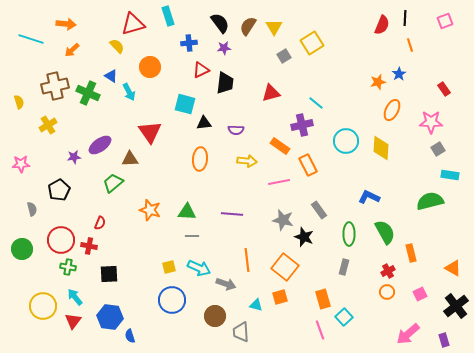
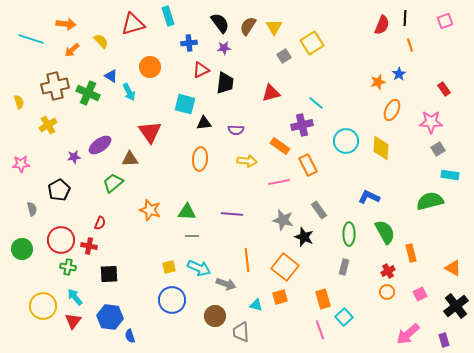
yellow semicircle at (117, 46): moved 16 px left, 5 px up
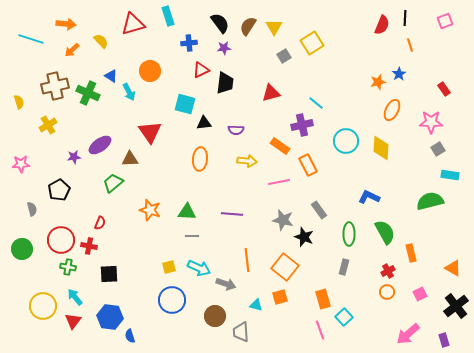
orange circle at (150, 67): moved 4 px down
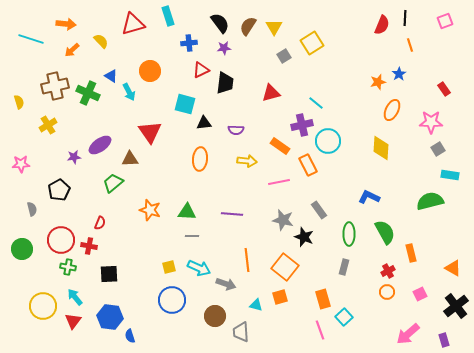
cyan circle at (346, 141): moved 18 px left
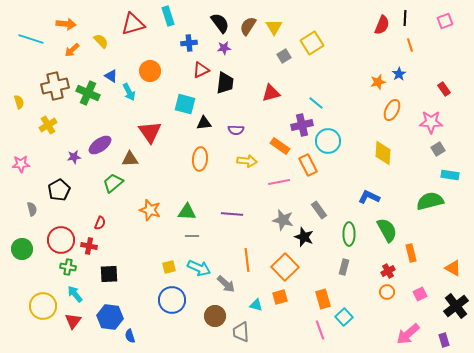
yellow diamond at (381, 148): moved 2 px right, 5 px down
green semicircle at (385, 232): moved 2 px right, 2 px up
orange square at (285, 267): rotated 8 degrees clockwise
gray arrow at (226, 284): rotated 24 degrees clockwise
cyan arrow at (75, 297): moved 3 px up
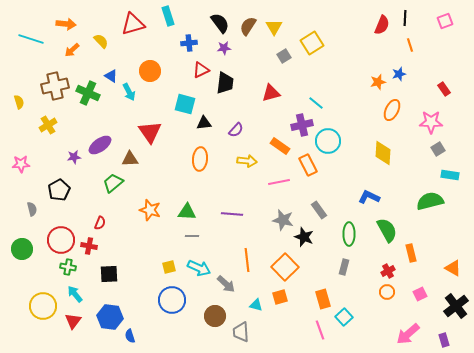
blue star at (399, 74): rotated 16 degrees clockwise
purple semicircle at (236, 130): rotated 49 degrees counterclockwise
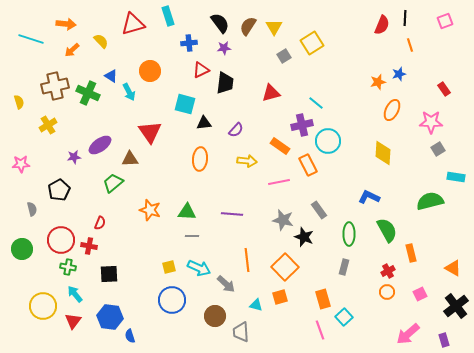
cyan rectangle at (450, 175): moved 6 px right, 2 px down
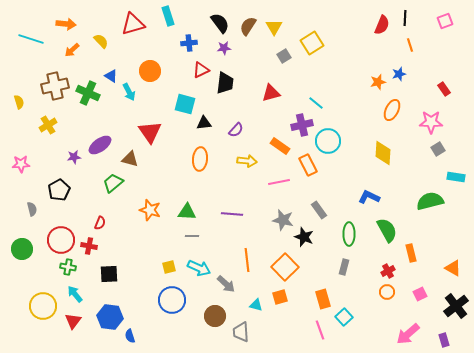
brown triangle at (130, 159): rotated 18 degrees clockwise
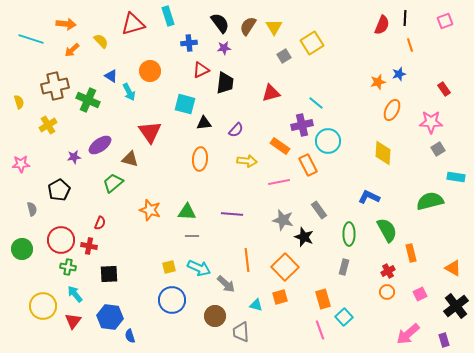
green cross at (88, 93): moved 7 px down
